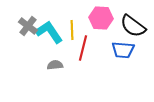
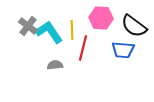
black semicircle: moved 1 px right
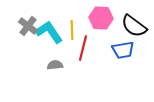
blue trapezoid: rotated 15 degrees counterclockwise
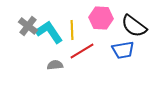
red line: moved 1 px left, 3 px down; rotated 45 degrees clockwise
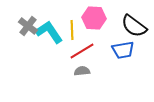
pink hexagon: moved 7 px left
gray semicircle: moved 27 px right, 6 px down
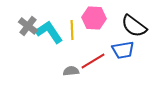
red line: moved 11 px right, 10 px down
gray semicircle: moved 11 px left
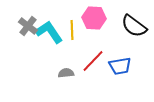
blue trapezoid: moved 3 px left, 16 px down
red line: rotated 15 degrees counterclockwise
gray semicircle: moved 5 px left, 2 px down
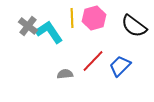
pink hexagon: rotated 20 degrees counterclockwise
yellow line: moved 12 px up
blue trapezoid: rotated 145 degrees clockwise
gray semicircle: moved 1 px left, 1 px down
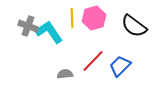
gray cross: rotated 18 degrees counterclockwise
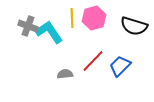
black semicircle: rotated 20 degrees counterclockwise
